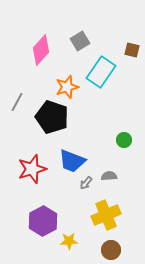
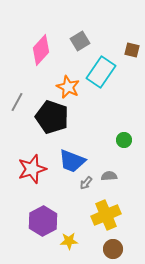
orange star: moved 1 px right; rotated 30 degrees counterclockwise
brown circle: moved 2 px right, 1 px up
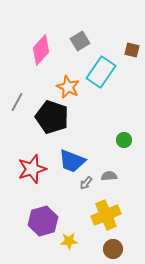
purple hexagon: rotated 12 degrees clockwise
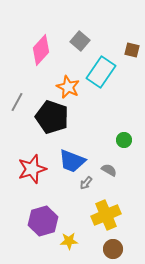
gray square: rotated 18 degrees counterclockwise
gray semicircle: moved 6 px up; rotated 35 degrees clockwise
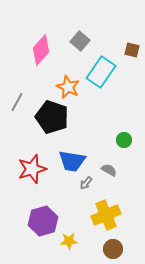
blue trapezoid: rotated 12 degrees counterclockwise
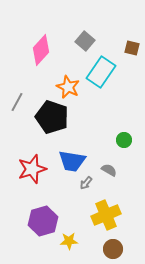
gray square: moved 5 px right
brown square: moved 2 px up
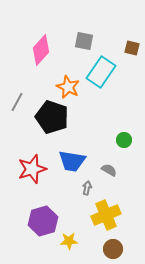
gray square: moved 1 px left; rotated 30 degrees counterclockwise
gray arrow: moved 1 px right, 5 px down; rotated 152 degrees clockwise
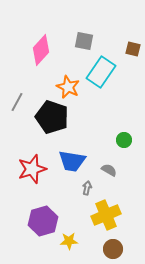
brown square: moved 1 px right, 1 px down
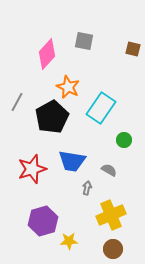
pink diamond: moved 6 px right, 4 px down
cyan rectangle: moved 36 px down
black pentagon: rotated 24 degrees clockwise
yellow cross: moved 5 px right
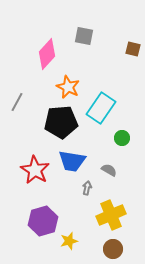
gray square: moved 5 px up
black pentagon: moved 9 px right, 5 px down; rotated 24 degrees clockwise
green circle: moved 2 px left, 2 px up
red star: moved 3 px right, 1 px down; rotated 24 degrees counterclockwise
yellow star: rotated 12 degrees counterclockwise
